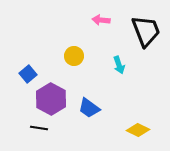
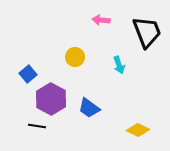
black trapezoid: moved 1 px right, 1 px down
yellow circle: moved 1 px right, 1 px down
black line: moved 2 px left, 2 px up
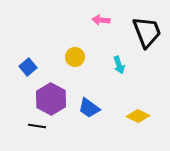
blue square: moved 7 px up
yellow diamond: moved 14 px up
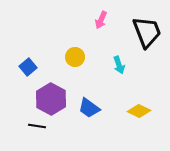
pink arrow: rotated 72 degrees counterclockwise
yellow diamond: moved 1 px right, 5 px up
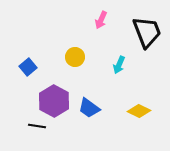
cyan arrow: rotated 42 degrees clockwise
purple hexagon: moved 3 px right, 2 px down
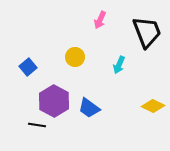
pink arrow: moved 1 px left
yellow diamond: moved 14 px right, 5 px up
black line: moved 1 px up
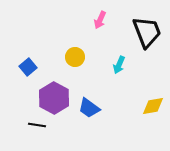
purple hexagon: moved 3 px up
yellow diamond: rotated 35 degrees counterclockwise
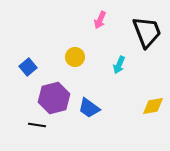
purple hexagon: rotated 16 degrees clockwise
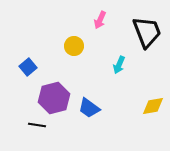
yellow circle: moved 1 px left, 11 px up
